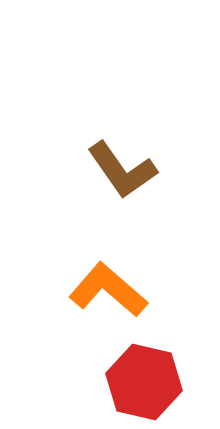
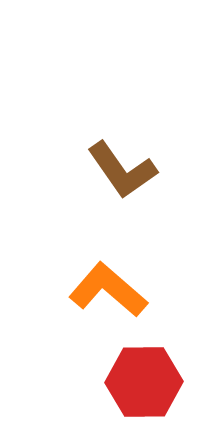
red hexagon: rotated 14 degrees counterclockwise
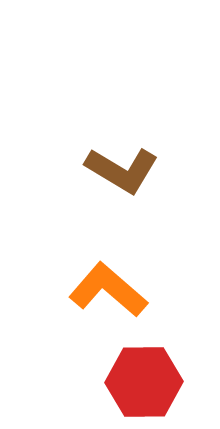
brown L-shape: rotated 24 degrees counterclockwise
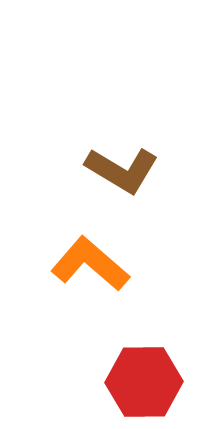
orange L-shape: moved 18 px left, 26 px up
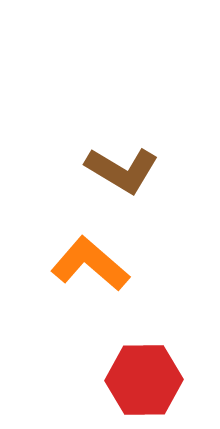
red hexagon: moved 2 px up
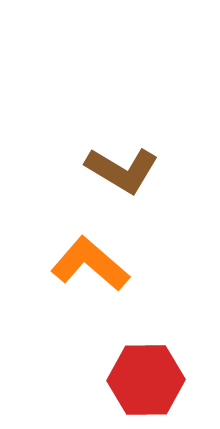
red hexagon: moved 2 px right
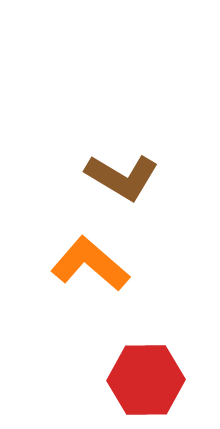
brown L-shape: moved 7 px down
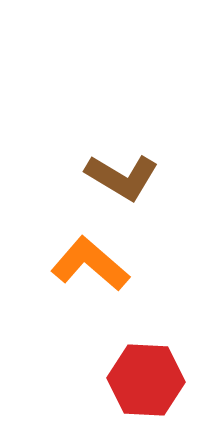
red hexagon: rotated 4 degrees clockwise
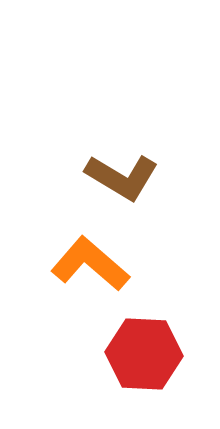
red hexagon: moved 2 px left, 26 px up
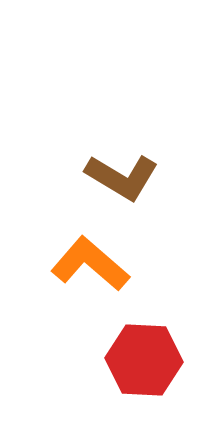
red hexagon: moved 6 px down
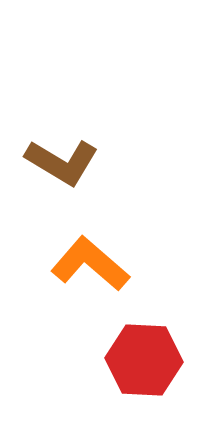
brown L-shape: moved 60 px left, 15 px up
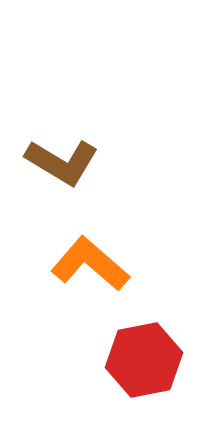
red hexagon: rotated 14 degrees counterclockwise
